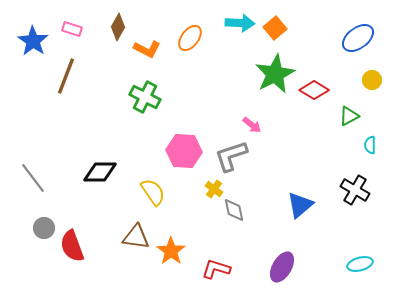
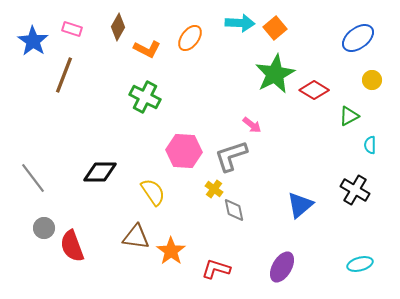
brown line: moved 2 px left, 1 px up
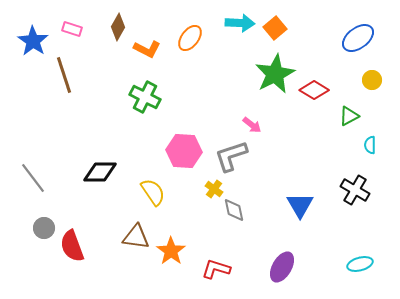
brown line: rotated 39 degrees counterclockwise
blue triangle: rotated 20 degrees counterclockwise
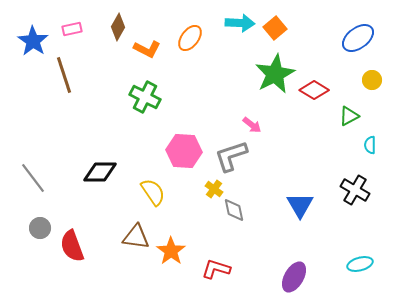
pink rectangle: rotated 30 degrees counterclockwise
gray circle: moved 4 px left
purple ellipse: moved 12 px right, 10 px down
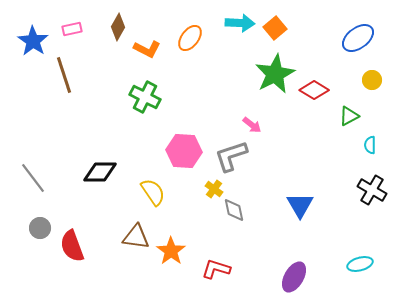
black cross: moved 17 px right
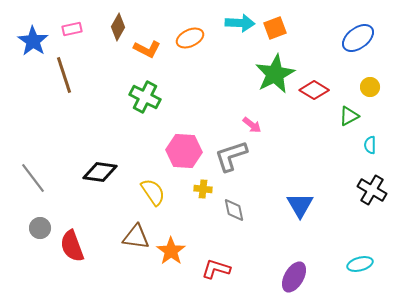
orange square: rotated 20 degrees clockwise
orange ellipse: rotated 28 degrees clockwise
yellow circle: moved 2 px left, 7 px down
black diamond: rotated 8 degrees clockwise
yellow cross: moved 11 px left; rotated 30 degrees counterclockwise
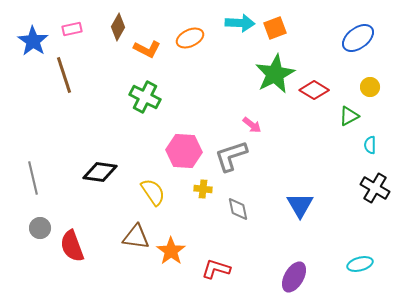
gray line: rotated 24 degrees clockwise
black cross: moved 3 px right, 2 px up
gray diamond: moved 4 px right, 1 px up
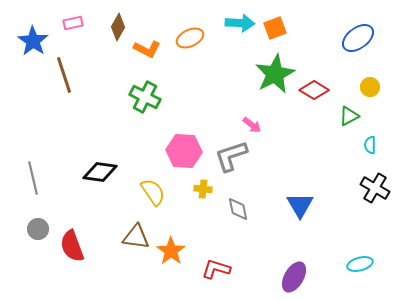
pink rectangle: moved 1 px right, 6 px up
gray circle: moved 2 px left, 1 px down
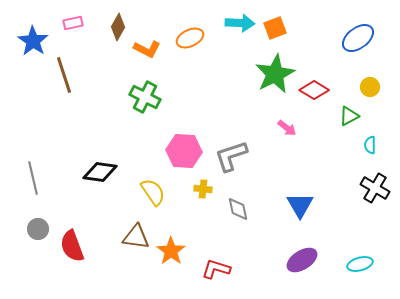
pink arrow: moved 35 px right, 3 px down
purple ellipse: moved 8 px right, 17 px up; rotated 28 degrees clockwise
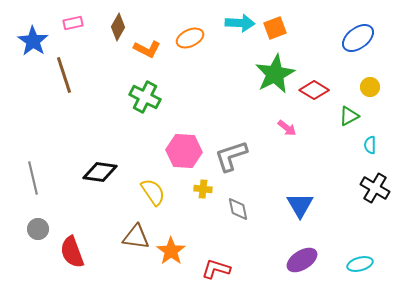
red semicircle: moved 6 px down
